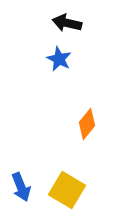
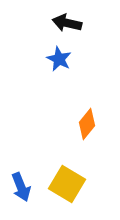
yellow square: moved 6 px up
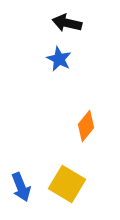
orange diamond: moved 1 px left, 2 px down
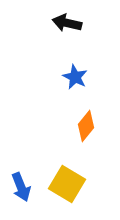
blue star: moved 16 px right, 18 px down
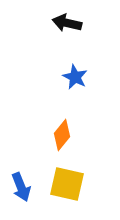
orange diamond: moved 24 px left, 9 px down
yellow square: rotated 18 degrees counterclockwise
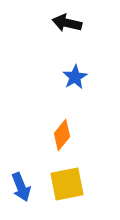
blue star: rotated 15 degrees clockwise
yellow square: rotated 24 degrees counterclockwise
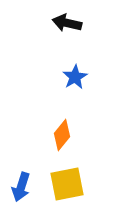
blue arrow: rotated 40 degrees clockwise
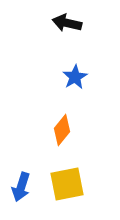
orange diamond: moved 5 px up
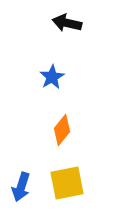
blue star: moved 23 px left
yellow square: moved 1 px up
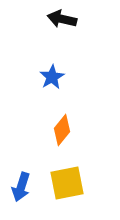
black arrow: moved 5 px left, 4 px up
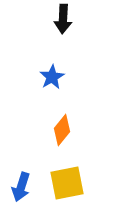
black arrow: moved 1 px right; rotated 100 degrees counterclockwise
